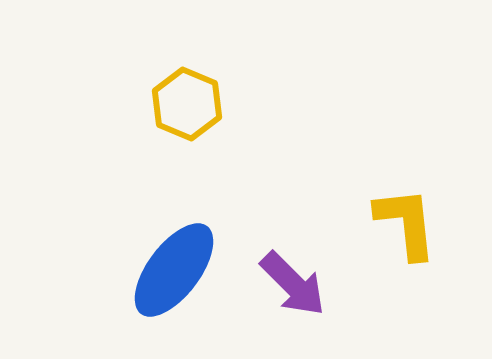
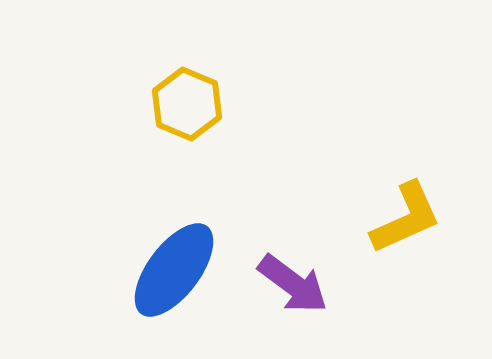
yellow L-shape: moved 5 px up; rotated 72 degrees clockwise
purple arrow: rotated 8 degrees counterclockwise
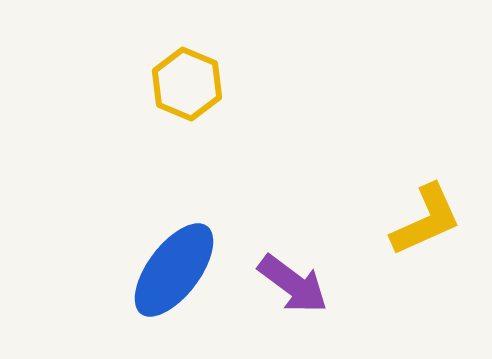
yellow hexagon: moved 20 px up
yellow L-shape: moved 20 px right, 2 px down
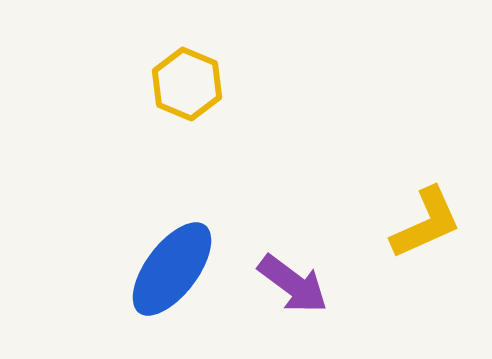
yellow L-shape: moved 3 px down
blue ellipse: moved 2 px left, 1 px up
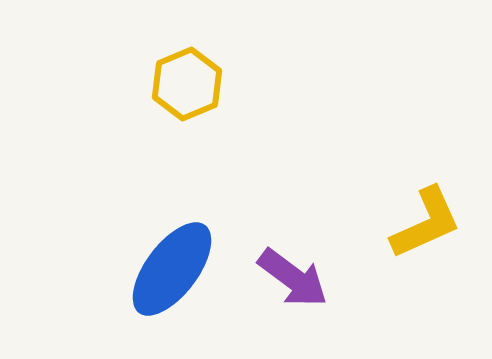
yellow hexagon: rotated 14 degrees clockwise
purple arrow: moved 6 px up
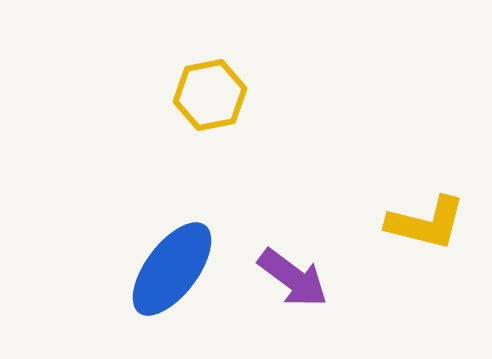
yellow hexagon: moved 23 px right, 11 px down; rotated 12 degrees clockwise
yellow L-shape: rotated 38 degrees clockwise
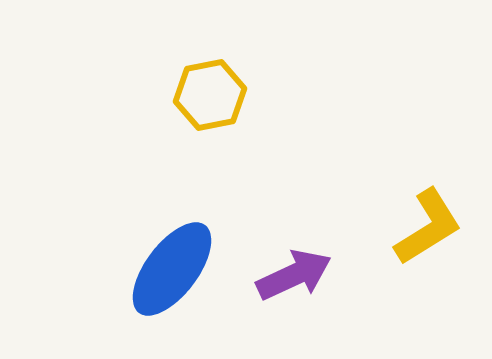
yellow L-shape: moved 2 px right, 4 px down; rotated 46 degrees counterclockwise
purple arrow: moved 1 px right, 3 px up; rotated 62 degrees counterclockwise
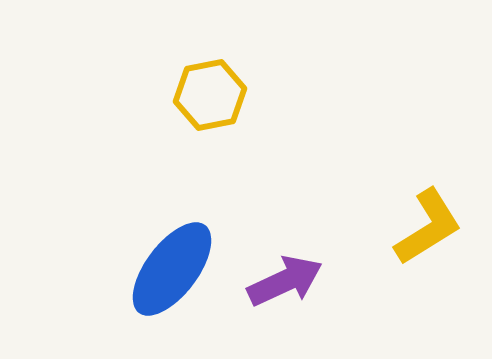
purple arrow: moved 9 px left, 6 px down
